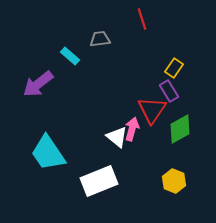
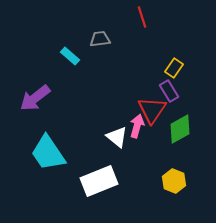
red line: moved 2 px up
purple arrow: moved 3 px left, 14 px down
pink arrow: moved 5 px right, 3 px up
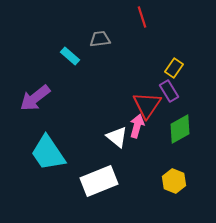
red triangle: moved 5 px left, 5 px up
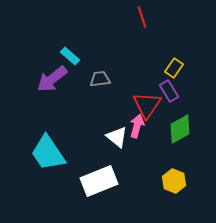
gray trapezoid: moved 40 px down
purple arrow: moved 17 px right, 19 px up
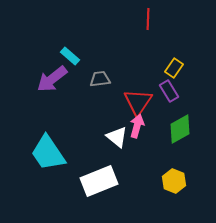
red line: moved 6 px right, 2 px down; rotated 20 degrees clockwise
red triangle: moved 9 px left, 3 px up
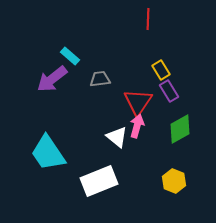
yellow rectangle: moved 13 px left, 2 px down; rotated 66 degrees counterclockwise
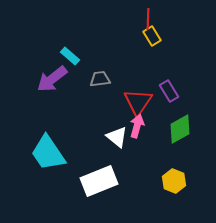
yellow rectangle: moved 9 px left, 34 px up
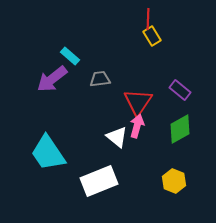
purple rectangle: moved 11 px right, 1 px up; rotated 20 degrees counterclockwise
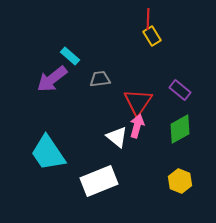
yellow hexagon: moved 6 px right
